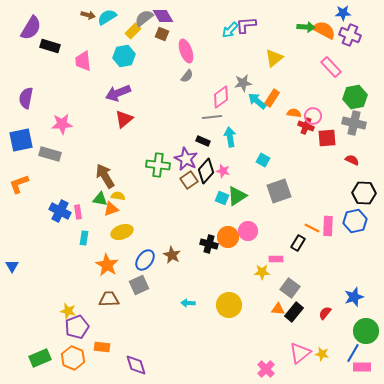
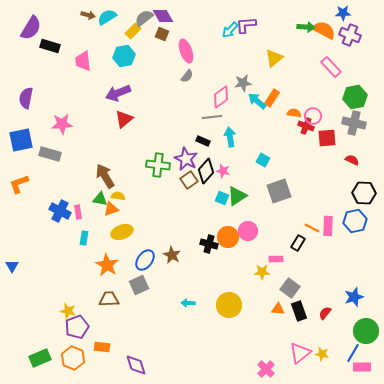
black rectangle at (294, 312): moved 5 px right, 1 px up; rotated 60 degrees counterclockwise
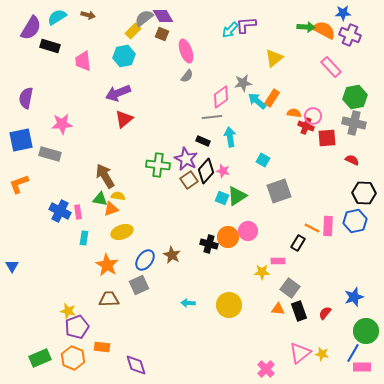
cyan semicircle at (107, 17): moved 50 px left
pink rectangle at (276, 259): moved 2 px right, 2 px down
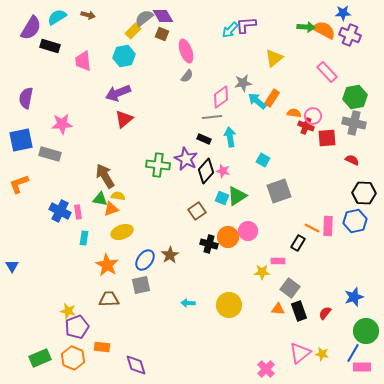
pink rectangle at (331, 67): moved 4 px left, 5 px down
black rectangle at (203, 141): moved 1 px right, 2 px up
brown square at (189, 180): moved 8 px right, 31 px down
brown star at (172, 255): moved 2 px left; rotated 12 degrees clockwise
gray square at (139, 285): moved 2 px right; rotated 12 degrees clockwise
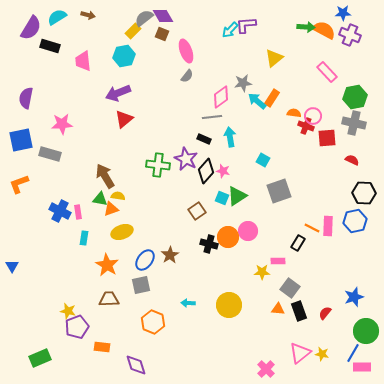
orange hexagon at (73, 358): moved 80 px right, 36 px up
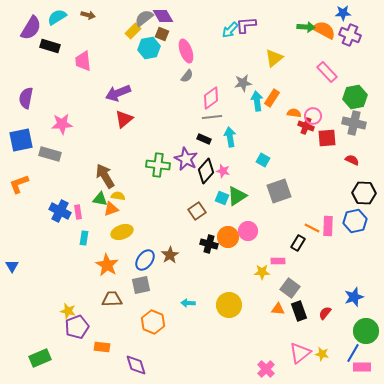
cyan hexagon at (124, 56): moved 25 px right, 8 px up
pink diamond at (221, 97): moved 10 px left, 1 px down
cyan arrow at (257, 101): rotated 42 degrees clockwise
brown trapezoid at (109, 299): moved 3 px right
